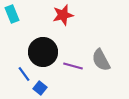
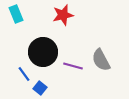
cyan rectangle: moved 4 px right
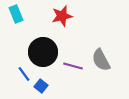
red star: moved 1 px left, 1 px down
blue square: moved 1 px right, 2 px up
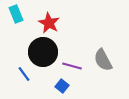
red star: moved 13 px left, 7 px down; rotated 30 degrees counterclockwise
gray semicircle: moved 2 px right
purple line: moved 1 px left
blue square: moved 21 px right
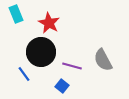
black circle: moved 2 px left
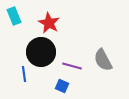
cyan rectangle: moved 2 px left, 2 px down
blue line: rotated 28 degrees clockwise
blue square: rotated 16 degrees counterclockwise
